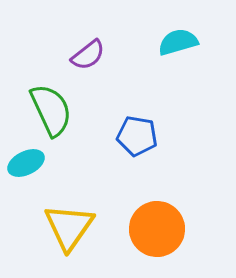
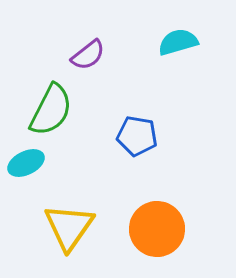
green semicircle: rotated 52 degrees clockwise
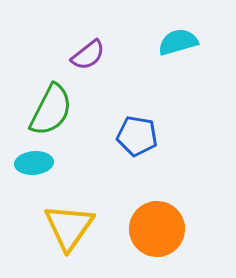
cyan ellipse: moved 8 px right; rotated 21 degrees clockwise
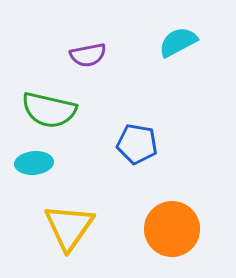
cyan semicircle: rotated 12 degrees counterclockwise
purple semicircle: rotated 27 degrees clockwise
green semicircle: moved 2 px left; rotated 76 degrees clockwise
blue pentagon: moved 8 px down
orange circle: moved 15 px right
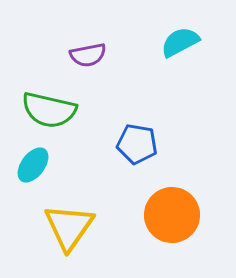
cyan semicircle: moved 2 px right
cyan ellipse: moved 1 px left, 2 px down; rotated 48 degrees counterclockwise
orange circle: moved 14 px up
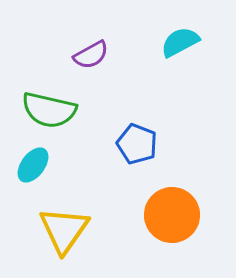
purple semicircle: moved 3 px right; rotated 18 degrees counterclockwise
blue pentagon: rotated 12 degrees clockwise
yellow triangle: moved 5 px left, 3 px down
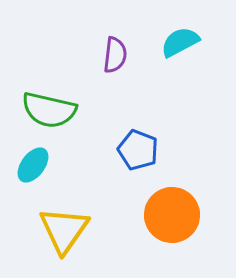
purple semicircle: moved 24 px right; rotated 54 degrees counterclockwise
blue pentagon: moved 1 px right, 6 px down
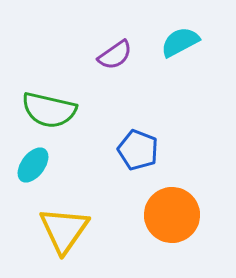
purple semicircle: rotated 48 degrees clockwise
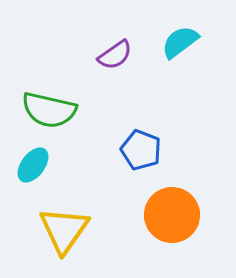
cyan semicircle: rotated 9 degrees counterclockwise
blue pentagon: moved 3 px right
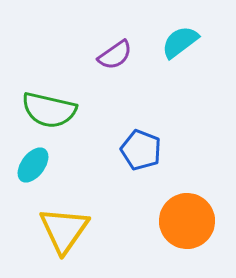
orange circle: moved 15 px right, 6 px down
